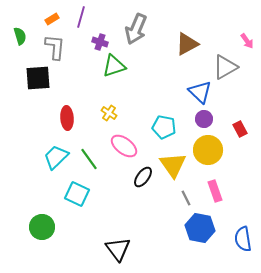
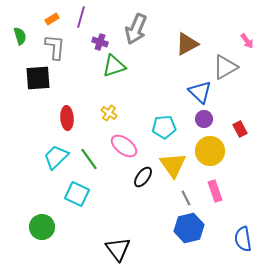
cyan pentagon: rotated 15 degrees counterclockwise
yellow circle: moved 2 px right, 1 px down
blue hexagon: moved 11 px left; rotated 24 degrees counterclockwise
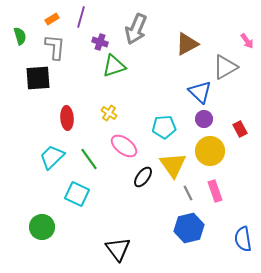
cyan trapezoid: moved 4 px left
gray line: moved 2 px right, 5 px up
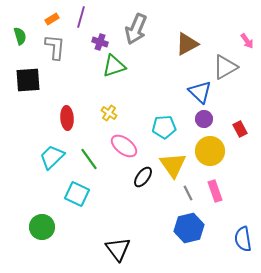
black square: moved 10 px left, 2 px down
